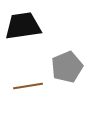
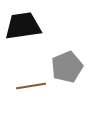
brown line: moved 3 px right
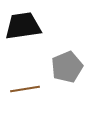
brown line: moved 6 px left, 3 px down
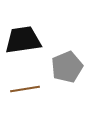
black trapezoid: moved 14 px down
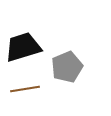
black trapezoid: moved 7 px down; rotated 9 degrees counterclockwise
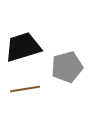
gray pentagon: rotated 8 degrees clockwise
